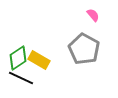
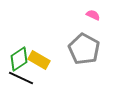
pink semicircle: rotated 24 degrees counterclockwise
green diamond: moved 1 px right, 1 px down
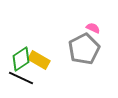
pink semicircle: moved 13 px down
gray pentagon: rotated 16 degrees clockwise
green diamond: moved 2 px right
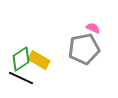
gray pentagon: rotated 16 degrees clockwise
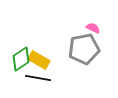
black line: moved 17 px right; rotated 15 degrees counterclockwise
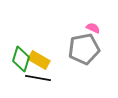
green diamond: rotated 40 degrees counterclockwise
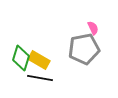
pink semicircle: rotated 40 degrees clockwise
green diamond: moved 1 px up
black line: moved 2 px right
